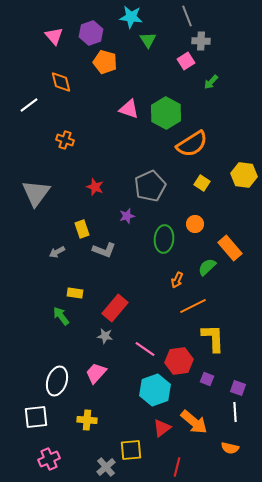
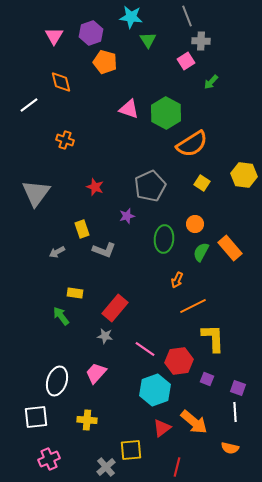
pink triangle at (54, 36): rotated 12 degrees clockwise
green semicircle at (207, 267): moved 6 px left, 15 px up; rotated 18 degrees counterclockwise
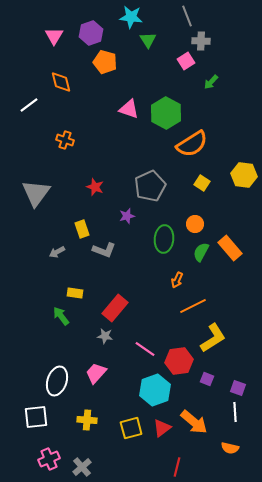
yellow L-shape at (213, 338): rotated 60 degrees clockwise
yellow square at (131, 450): moved 22 px up; rotated 10 degrees counterclockwise
gray cross at (106, 467): moved 24 px left
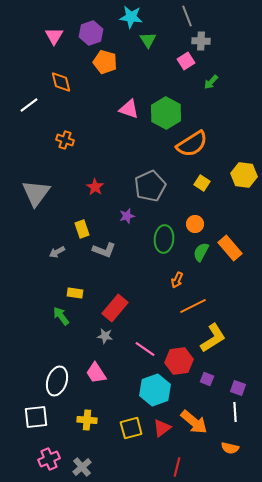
red star at (95, 187): rotated 12 degrees clockwise
pink trapezoid at (96, 373): rotated 75 degrees counterclockwise
